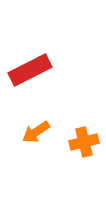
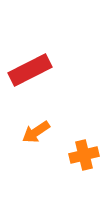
orange cross: moved 13 px down
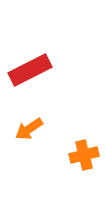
orange arrow: moved 7 px left, 3 px up
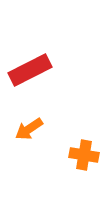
orange cross: rotated 24 degrees clockwise
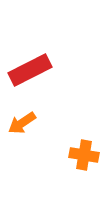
orange arrow: moved 7 px left, 6 px up
